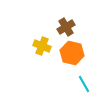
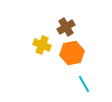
yellow cross: moved 1 px up
orange hexagon: rotated 25 degrees counterclockwise
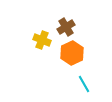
yellow cross: moved 5 px up
orange hexagon: rotated 15 degrees counterclockwise
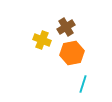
orange hexagon: rotated 15 degrees clockwise
cyan line: moved 1 px left; rotated 48 degrees clockwise
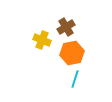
cyan line: moved 8 px left, 5 px up
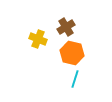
yellow cross: moved 4 px left, 1 px up
orange hexagon: rotated 25 degrees clockwise
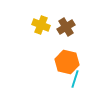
yellow cross: moved 3 px right, 14 px up
orange hexagon: moved 5 px left, 9 px down
